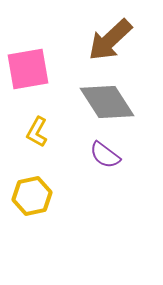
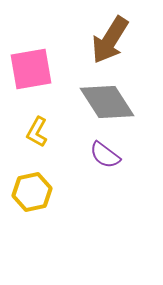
brown arrow: rotated 15 degrees counterclockwise
pink square: moved 3 px right
yellow hexagon: moved 4 px up
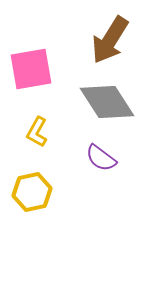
purple semicircle: moved 4 px left, 3 px down
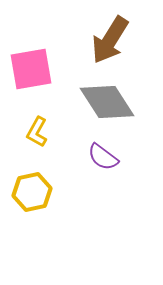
purple semicircle: moved 2 px right, 1 px up
